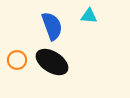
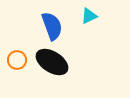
cyan triangle: rotated 30 degrees counterclockwise
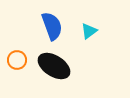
cyan triangle: moved 15 px down; rotated 12 degrees counterclockwise
black ellipse: moved 2 px right, 4 px down
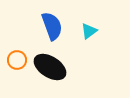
black ellipse: moved 4 px left, 1 px down
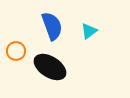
orange circle: moved 1 px left, 9 px up
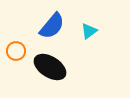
blue semicircle: rotated 60 degrees clockwise
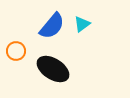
cyan triangle: moved 7 px left, 7 px up
black ellipse: moved 3 px right, 2 px down
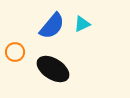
cyan triangle: rotated 12 degrees clockwise
orange circle: moved 1 px left, 1 px down
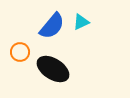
cyan triangle: moved 1 px left, 2 px up
orange circle: moved 5 px right
